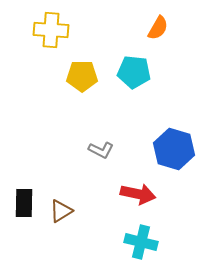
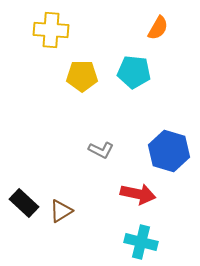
blue hexagon: moved 5 px left, 2 px down
black rectangle: rotated 48 degrees counterclockwise
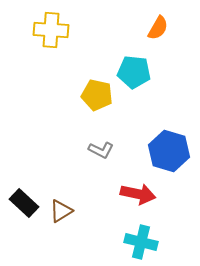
yellow pentagon: moved 15 px right, 19 px down; rotated 12 degrees clockwise
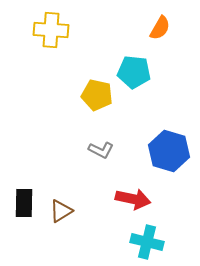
orange semicircle: moved 2 px right
red arrow: moved 5 px left, 5 px down
black rectangle: rotated 48 degrees clockwise
cyan cross: moved 6 px right
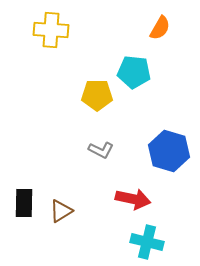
yellow pentagon: rotated 12 degrees counterclockwise
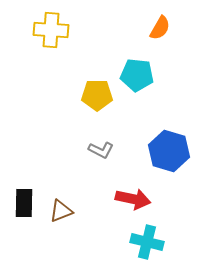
cyan pentagon: moved 3 px right, 3 px down
brown triangle: rotated 10 degrees clockwise
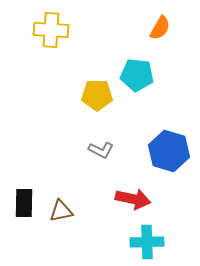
brown triangle: rotated 10 degrees clockwise
cyan cross: rotated 16 degrees counterclockwise
